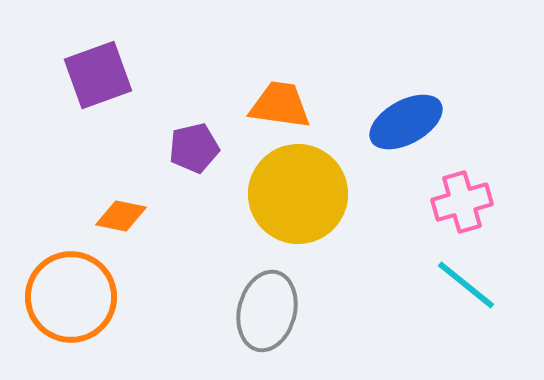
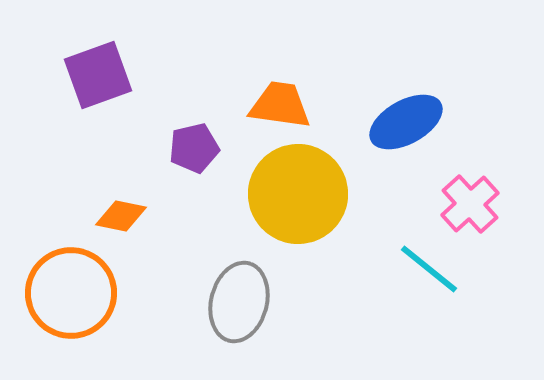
pink cross: moved 8 px right, 2 px down; rotated 26 degrees counterclockwise
cyan line: moved 37 px left, 16 px up
orange circle: moved 4 px up
gray ellipse: moved 28 px left, 9 px up
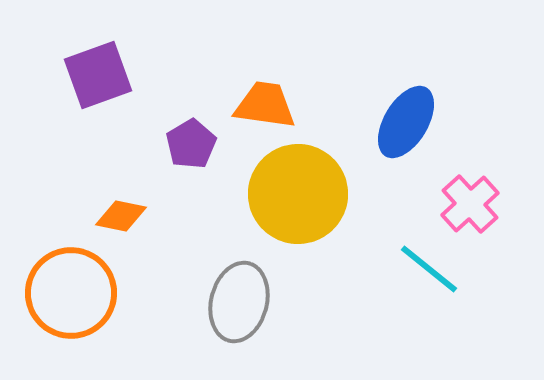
orange trapezoid: moved 15 px left
blue ellipse: rotated 30 degrees counterclockwise
purple pentagon: moved 3 px left, 4 px up; rotated 18 degrees counterclockwise
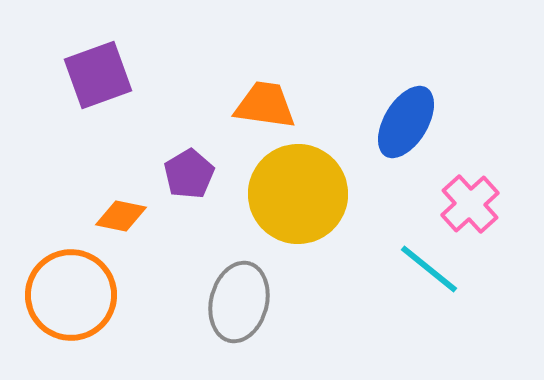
purple pentagon: moved 2 px left, 30 px down
orange circle: moved 2 px down
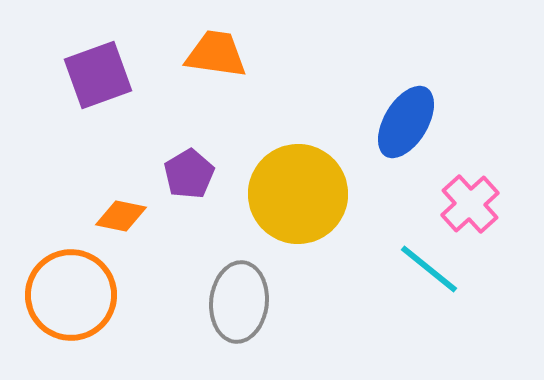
orange trapezoid: moved 49 px left, 51 px up
gray ellipse: rotated 8 degrees counterclockwise
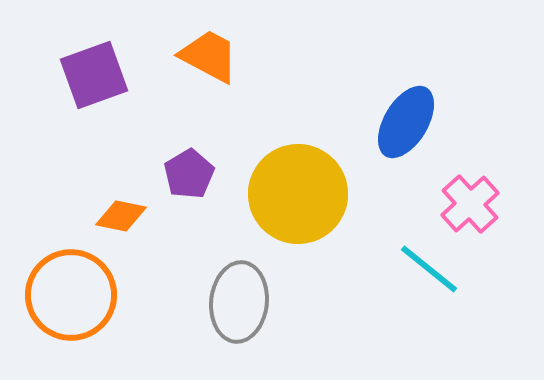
orange trapezoid: moved 7 px left, 2 px down; rotated 20 degrees clockwise
purple square: moved 4 px left
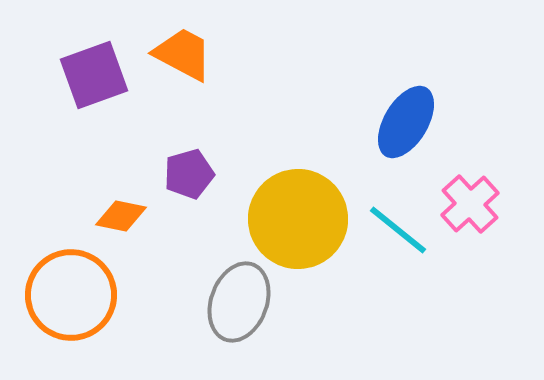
orange trapezoid: moved 26 px left, 2 px up
purple pentagon: rotated 15 degrees clockwise
yellow circle: moved 25 px down
cyan line: moved 31 px left, 39 px up
gray ellipse: rotated 14 degrees clockwise
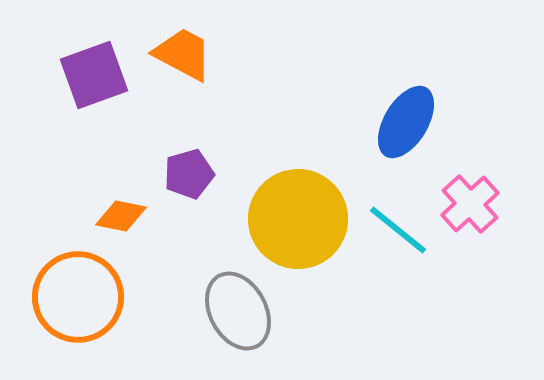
orange circle: moved 7 px right, 2 px down
gray ellipse: moved 1 px left, 9 px down; rotated 48 degrees counterclockwise
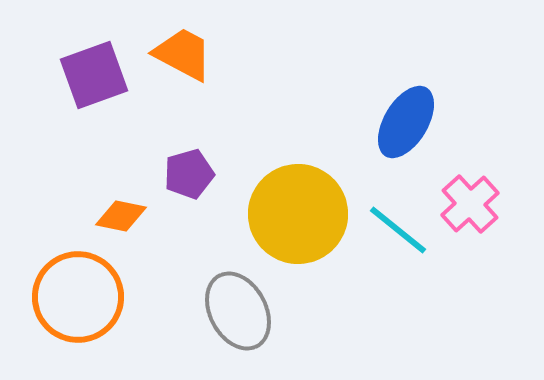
yellow circle: moved 5 px up
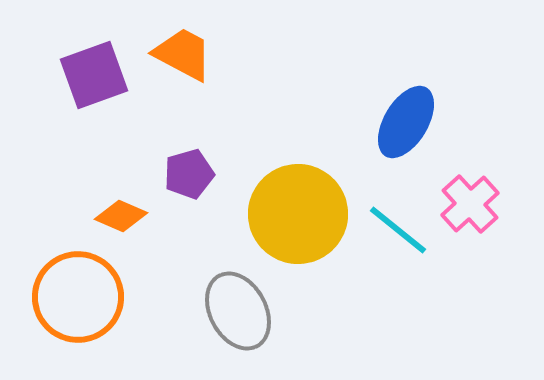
orange diamond: rotated 12 degrees clockwise
